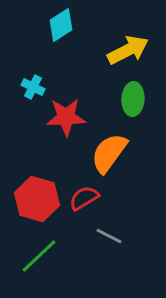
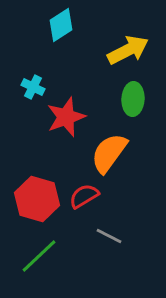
red star: rotated 18 degrees counterclockwise
red semicircle: moved 2 px up
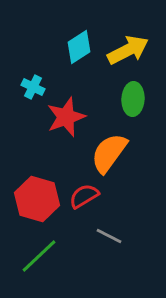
cyan diamond: moved 18 px right, 22 px down
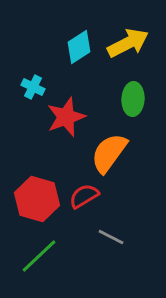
yellow arrow: moved 7 px up
gray line: moved 2 px right, 1 px down
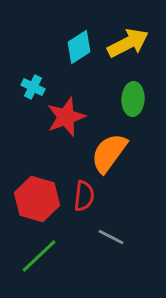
red semicircle: rotated 128 degrees clockwise
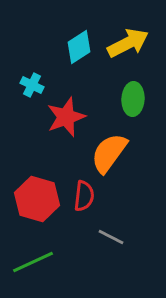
cyan cross: moved 1 px left, 2 px up
green line: moved 6 px left, 6 px down; rotated 18 degrees clockwise
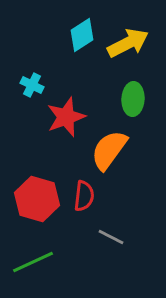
cyan diamond: moved 3 px right, 12 px up
orange semicircle: moved 3 px up
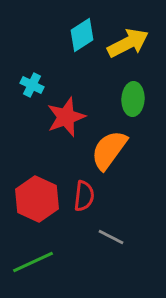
red hexagon: rotated 9 degrees clockwise
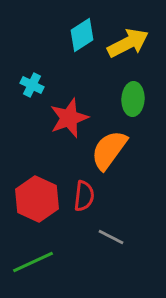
red star: moved 3 px right, 1 px down
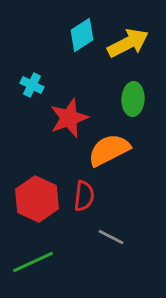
orange semicircle: rotated 27 degrees clockwise
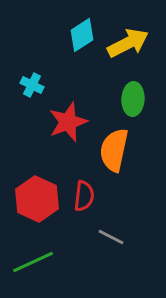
red star: moved 1 px left, 4 px down
orange semicircle: moved 5 px right; rotated 51 degrees counterclockwise
